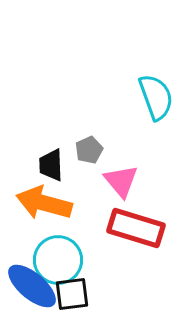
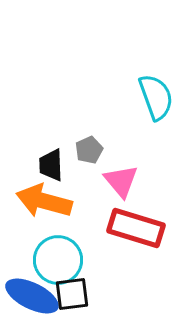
orange arrow: moved 2 px up
blue ellipse: moved 10 px down; rotated 14 degrees counterclockwise
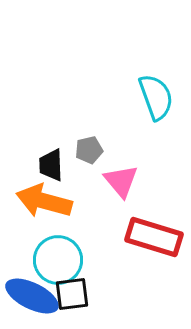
gray pentagon: rotated 12 degrees clockwise
red rectangle: moved 18 px right, 9 px down
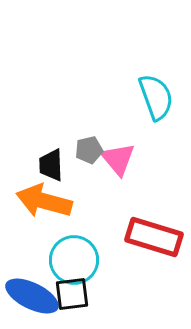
pink triangle: moved 3 px left, 22 px up
cyan circle: moved 16 px right
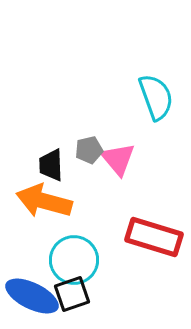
black square: rotated 12 degrees counterclockwise
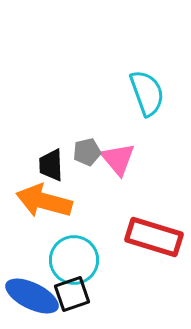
cyan semicircle: moved 9 px left, 4 px up
gray pentagon: moved 2 px left, 2 px down
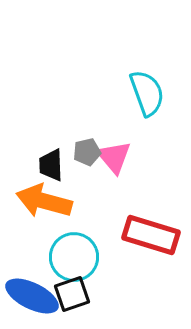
pink triangle: moved 4 px left, 2 px up
red rectangle: moved 3 px left, 2 px up
cyan circle: moved 3 px up
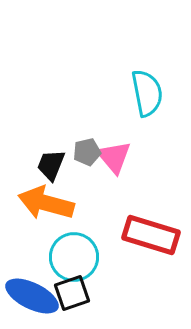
cyan semicircle: rotated 9 degrees clockwise
black trapezoid: rotated 24 degrees clockwise
orange arrow: moved 2 px right, 2 px down
black square: moved 1 px up
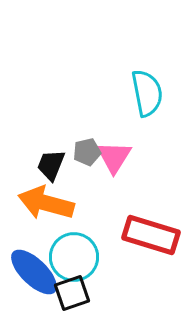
pink triangle: rotated 12 degrees clockwise
blue ellipse: moved 2 px right, 24 px up; rotated 18 degrees clockwise
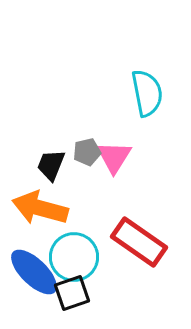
orange arrow: moved 6 px left, 5 px down
red rectangle: moved 12 px left, 7 px down; rotated 18 degrees clockwise
